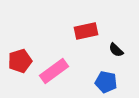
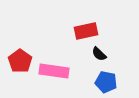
black semicircle: moved 17 px left, 4 px down
red pentagon: rotated 20 degrees counterclockwise
pink rectangle: rotated 44 degrees clockwise
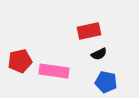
red rectangle: moved 3 px right
black semicircle: rotated 70 degrees counterclockwise
red pentagon: rotated 25 degrees clockwise
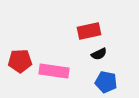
red pentagon: rotated 10 degrees clockwise
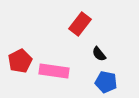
red rectangle: moved 9 px left, 7 px up; rotated 40 degrees counterclockwise
black semicircle: rotated 77 degrees clockwise
red pentagon: rotated 25 degrees counterclockwise
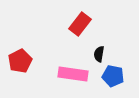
black semicircle: rotated 49 degrees clockwise
pink rectangle: moved 19 px right, 3 px down
blue pentagon: moved 7 px right, 6 px up
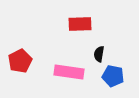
red rectangle: rotated 50 degrees clockwise
pink rectangle: moved 4 px left, 2 px up
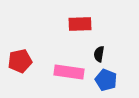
red pentagon: rotated 15 degrees clockwise
blue pentagon: moved 7 px left, 4 px down; rotated 10 degrees clockwise
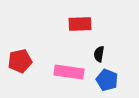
blue pentagon: moved 1 px right
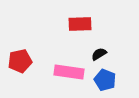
black semicircle: rotated 49 degrees clockwise
blue pentagon: moved 2 px left
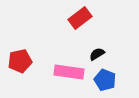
red rectangle: moved 6 px up; rotated 35 degrees counterclockwise
black semicircle: moved 2 px left
